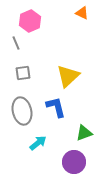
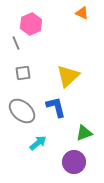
pink hexagon: moved 1 px right, 3 px down
gray ellipse: rotated 36 degrees counterclockwise
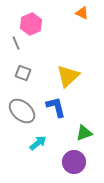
gray square: rotated 28 degrees clockwise
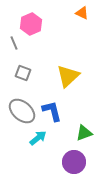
gray line: moved 2 px left
blue L-shape: moved 4 px left, 4 px down
cyan arrow: moved 5 px up
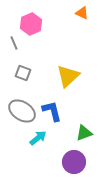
gray ellipse: rotated 8 degrees counterclockwise
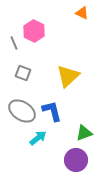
pink hexagon: moved 3 px right, 7 px down; rotated 10 degrees counterclockwise
purple circle: moved 2 px right, 2 px up
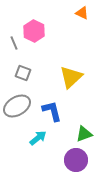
yellow triangle: moved 3 px right, 1 px down
gray ellipse: moved 5 px left, 5 px up; rotated 64 degrees counterclockwise
green triangle: moved 1 px down
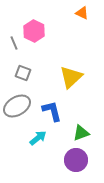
green triangle: moved 3 px left, 1 px up
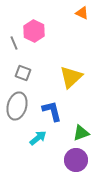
gray ellipse: rotated 44 degrees counterclockwise
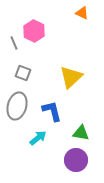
green triangle: rotated 30 degrees clockwise
